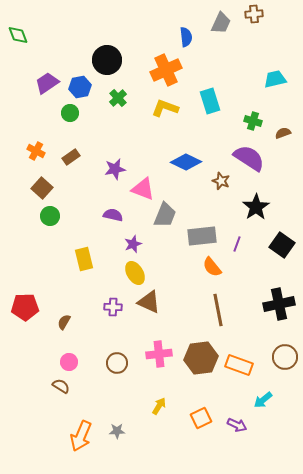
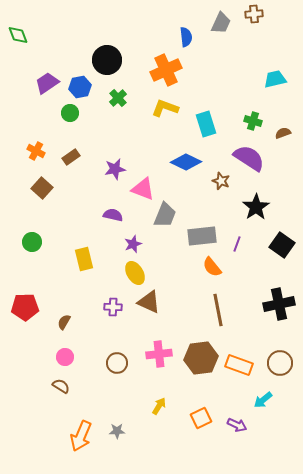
cyan rectangle at (210, 101): moved 4 px left, 23 px down
green circle at (50, 216): moved 18 px left, 26 px down
brown circle at (285, 357): moved 5 px left, 6 px down
pink circle at (69, 362): moved 4 px left, 5 px up
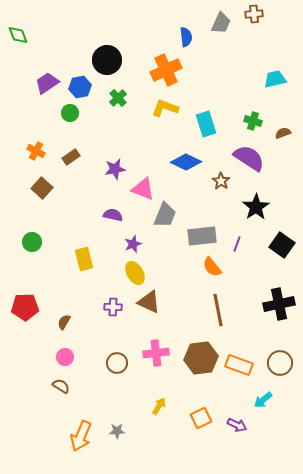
brown star at (221, 181): rotated 12 degrees clockwise
pink cross at (159, 354): moved 3 px left, 1 px up
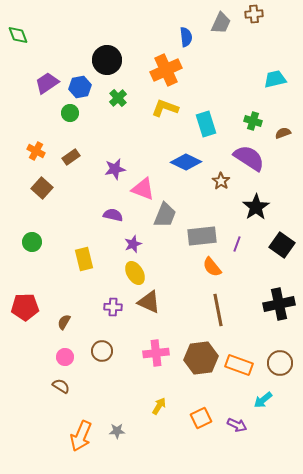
brown circle at (117, 363): moved 15 px left, 12 px up
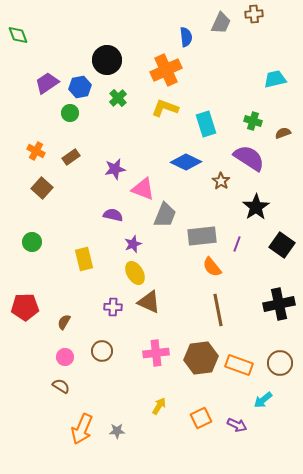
orange arrow at (81, 436): moved 1 px right, 7 px up
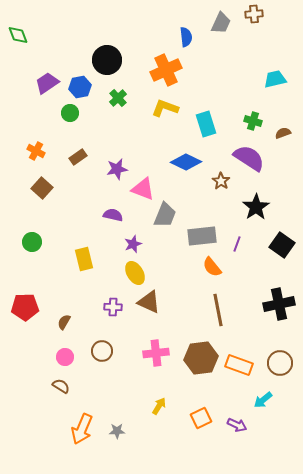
brown rectangle at (71, 157): moved 7 px right
purple star at (115, 169): moved 2 px right
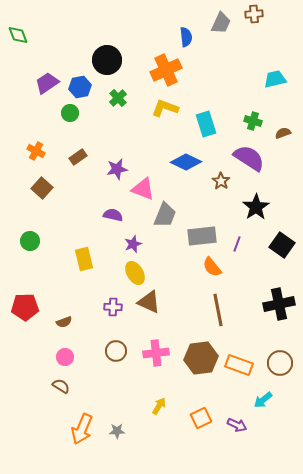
green circle at (32, 242): moved 2 px left, 1 px up
brown semicircle at (64, 322): rotated 140 degrees counterclockwise
brown circle at (102, 351): moved 14 px right
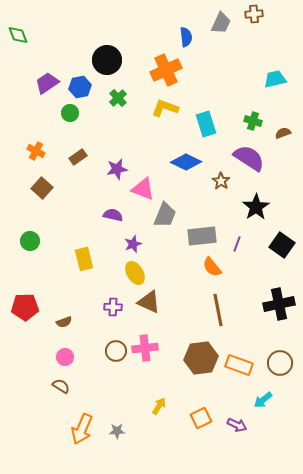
pink cross at (156, 353): moved 11 px left, 5 px up
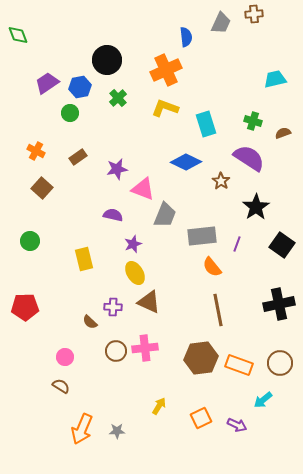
brown semicircle at (64, 322): moved 26 px right; rotated 63 degrees clockwise
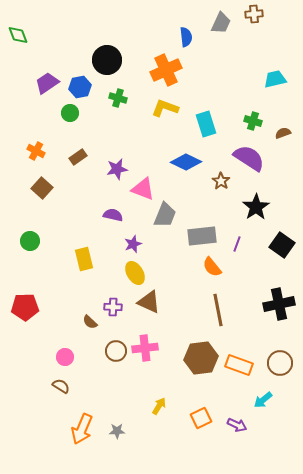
green cross at (118, 98): rotated 30 degrees counterclockwise
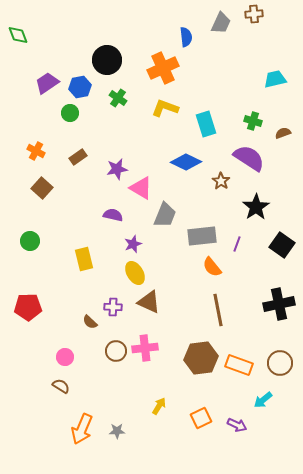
orange cross at (166, 70): moved 3 px left, 2 px up
green cross at (118, 98): rotated 18 degrees clockwise
pink triangle at (143, 189): moved 2 px left, 1 px up; rotated 10 degrees clockwise
red pentagon at (25, 307): moved 3 px right
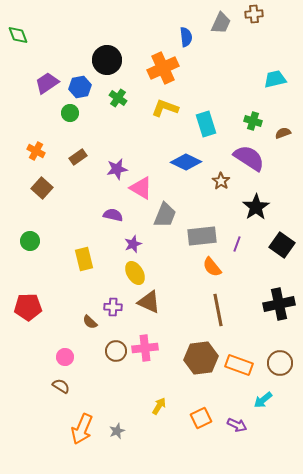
gray star at (117, 431): rotated 21 degrees counterclockwise
